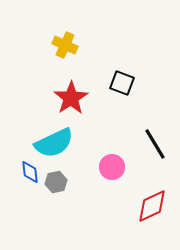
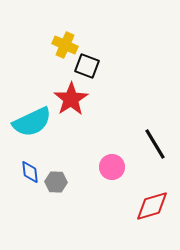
black square: moved 35 px left, 17 px up
red star: moved 1 px down
cyan semicircle: moved 22 px left, 21 px up
gray hexagon: rotated 15 degrees clockwise
red diamond: rotated 9 degrees clockwise
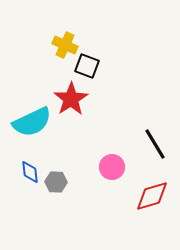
red diamond: moved 10 px up
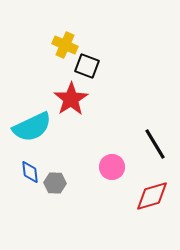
cyan semicircle: moved 5 px down
gray hexagon: moved 1 px left, 1 px down
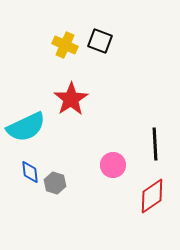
black square: moved 13 px right, 25 px up
cyan semicircle: moved 6 px left
black line: rotated 28 degrees clockwise
pink circle: moved 1 px right, 2 px up
gray hexagon: rotated 15 degrees clockwise
red diamond: rotated 18 degrees counterclockwise
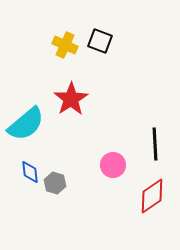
cyan semicircle: moved 3 px up; rotated 15 degrees counterclockwise
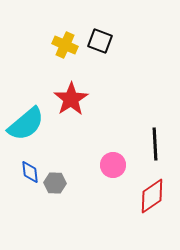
gray hexagon: rotated 15 degrees counterclockwise
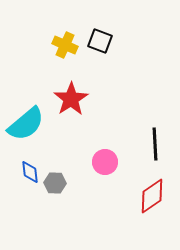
pink circle: moved 8 px left, 3 px up
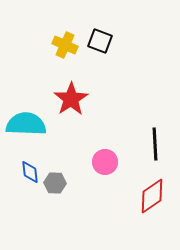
cyan semicircle: rotated 138 degrees counterclockwise
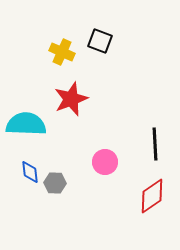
yellow cross: moved 3 px left, 7 px down
red star: rotated 12 degrees clockwise
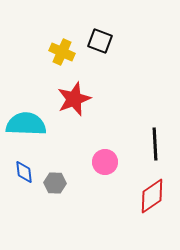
red star: moved 3 px right
blue diamond: moved 6 px left
